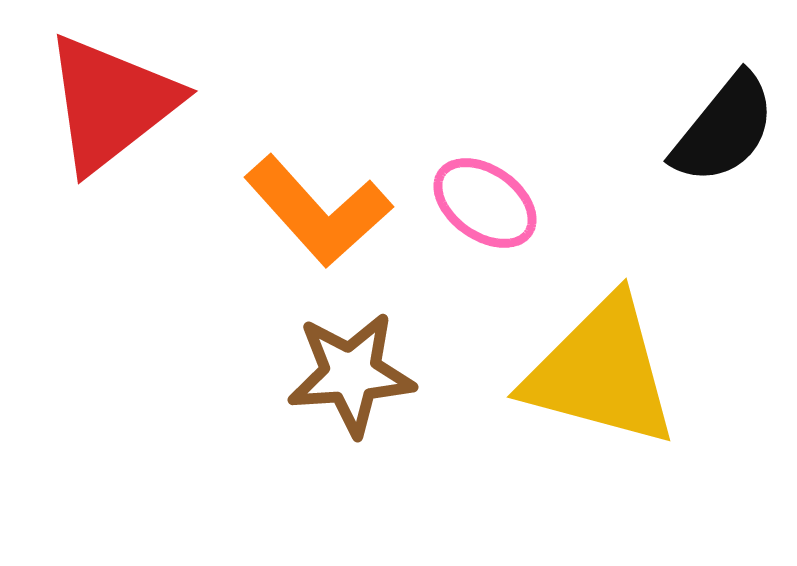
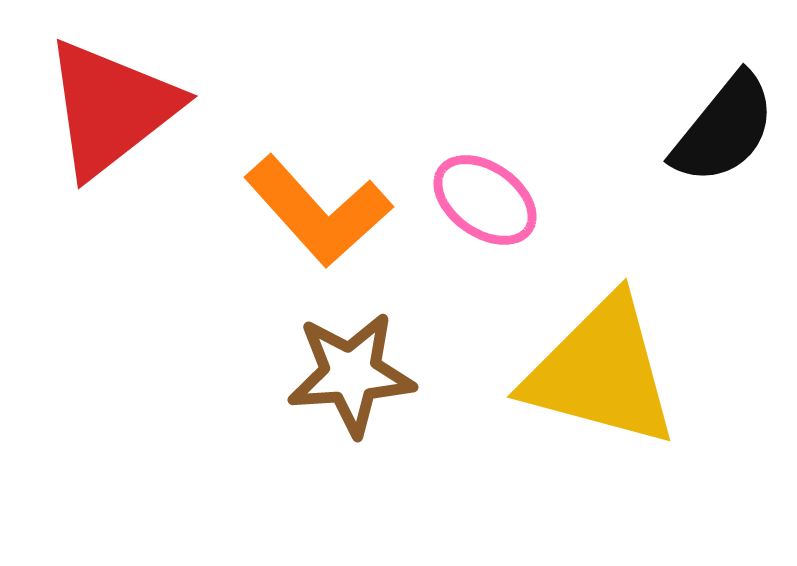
red triangle: moved 5 px down
pink ellipse: moved 3 px up
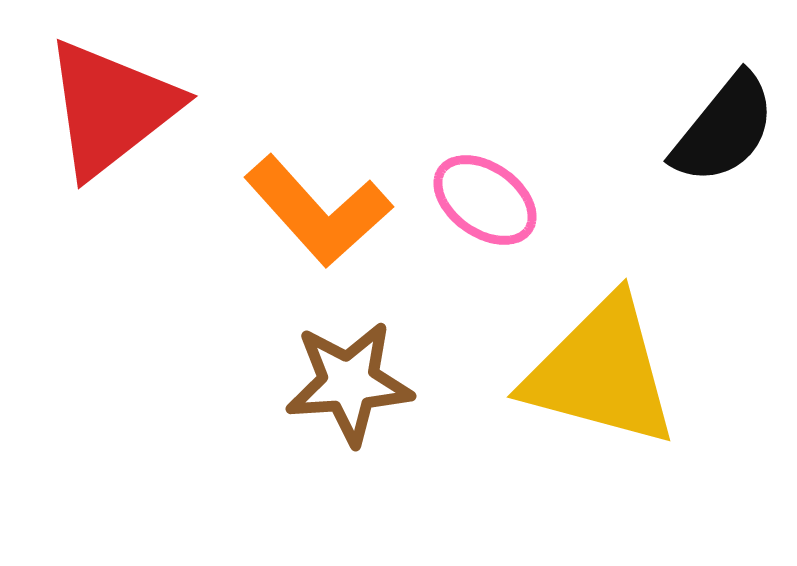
brown star: moved 2 px left, 9 px down
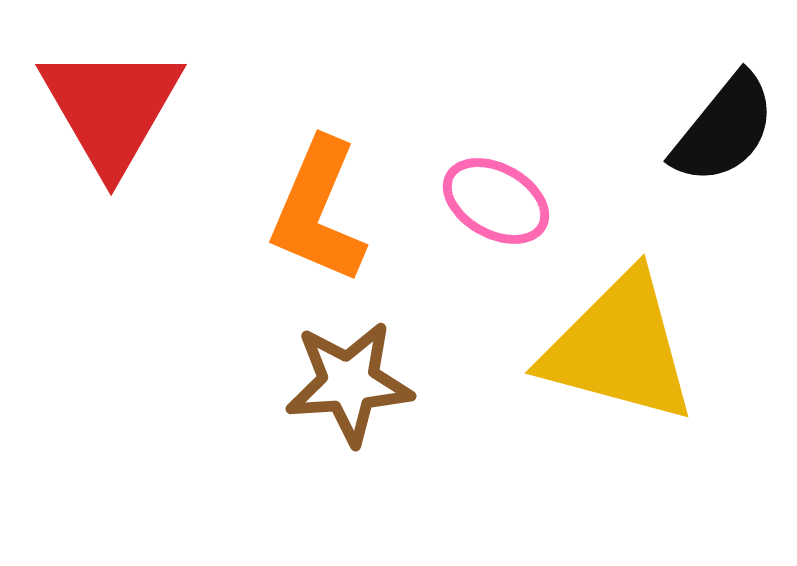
red triangle: rotated 22 degrees counterclockwise
pink ellipse: moved 11 px right, 1 px down; rotated 6 degrees counterclockwise
orange L-shape: rotated 65 degrees clockwise
yellow triangle: moved 18 px right, 24 px up
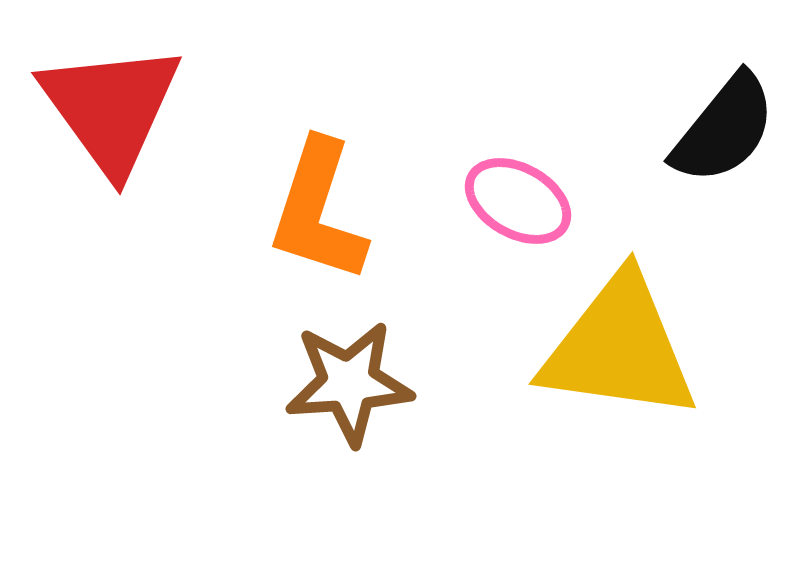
red triangle: rotated 6 degrees counterclockwise
pink ellipse: moved 22 px right
orange L-shape: rotated 5 degrees counterclockwise
yellow triangle: rotated 7 degrees counterclockwise
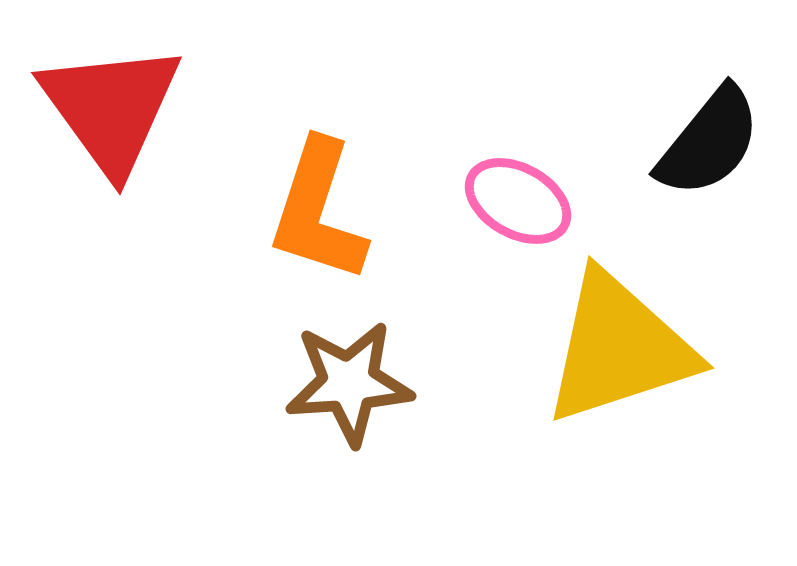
black semicircle: moved 15 px left, 13 px down
yellow triangle: rotated 26 degrees counterclockwise
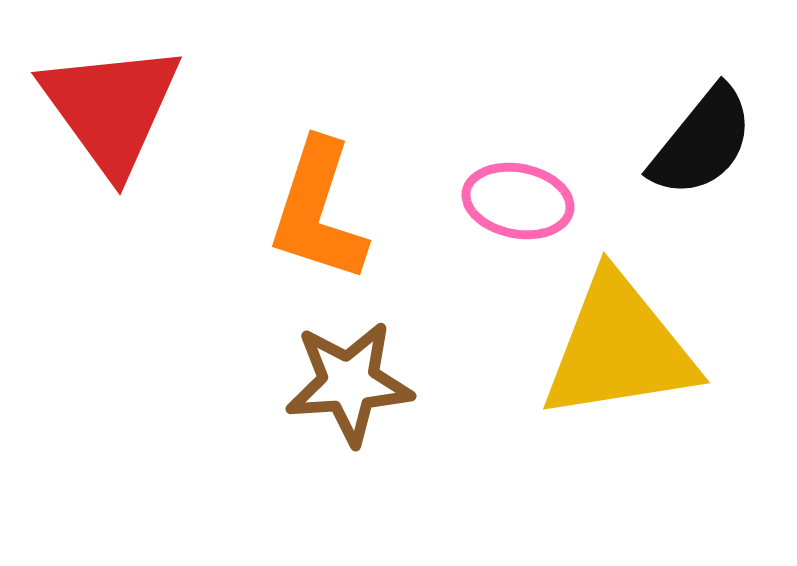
black semicircle: moved 7 px left
pink ellipse: rotated 18 degrees counterclockwise
yellow triangle: rotated 9 degrees clockwise
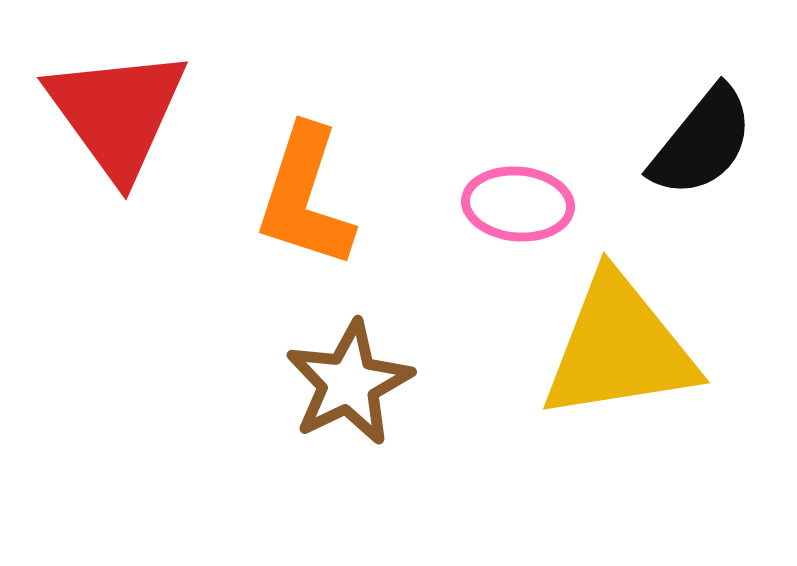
red triangle: moved 6 px right, 5 px down
pink ellipse: moved 3 px down; rotated 6 degrees counterclockwise
orange L-shape: moved 13 px left, 14 px up
brown star: rotated 22 degrees counterclockwise
